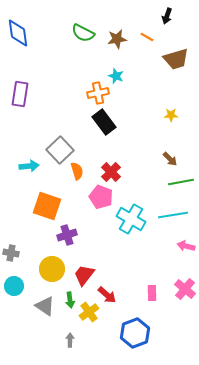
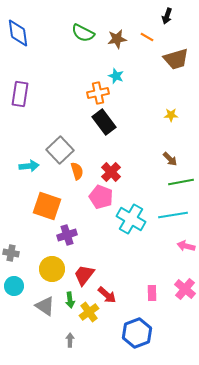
blue hexagon: moved 2 px right
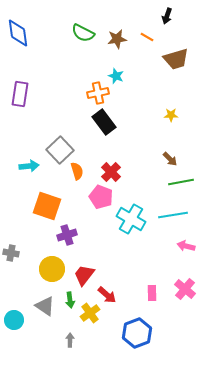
cyan circle: moved 34 px down
yellow cross: moved 1 px right, 1 px down
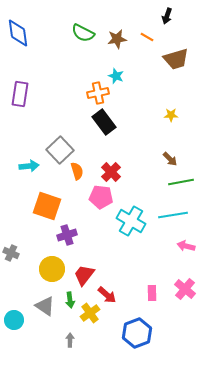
pink pentagon: rotated 15 degrees counterclockwise
cyan cross: moved 2 px down
gray cross: rotated 14 degrees clockwise
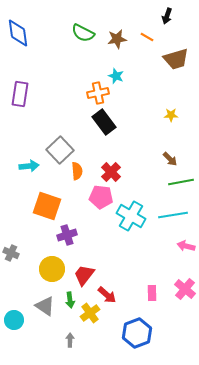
orange semicircle: rotated 12 degrees clockwise
cyan cross: moved 5 px up
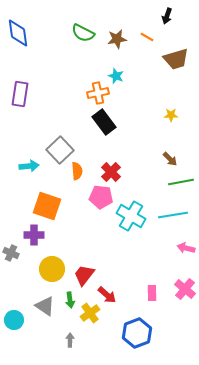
purple cross: moved 33 px left; rotated 18 degrees clockwise
pink arrow: moved 2 px down
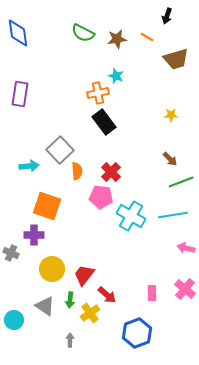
green line: rotated 10 degrees counterclockwise
green arrow: rotated 14 degrees clockwise
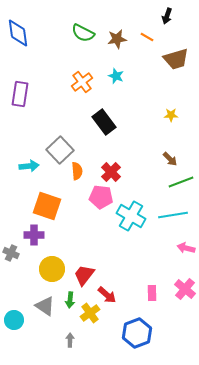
orange cross: moved 16 px left, 11 px up; rotated 25 degrees counterclockwise
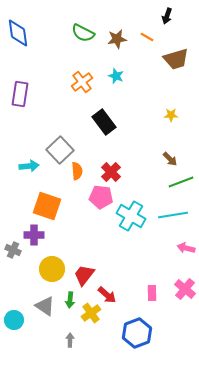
gray cross: moved 2 px right, 3 px up
yellow cross: moved 1 px right
